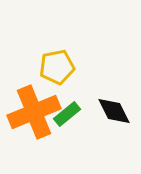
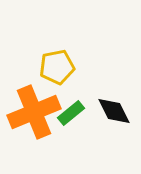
green rectangle: moved 4 px right, 1 px up
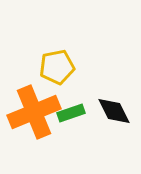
green rectangle: rotated 20 degrees clockwise
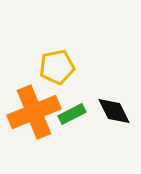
green rectangle: moved 1 px right, 1 px down; rotated 8 degrees counterclockwise
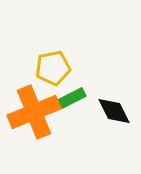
yellow pentagon: moved 4 px left, 1 px down
green rectangle: moved 16 px up
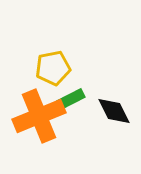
green rectangle: moved 1 px left, 1 px down
orange cross: moved 5 px right, 4 px down
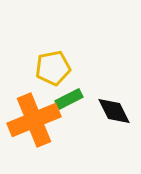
green rectangle: moved 2 px left
orange cross: moved 5 px left, 4 px down
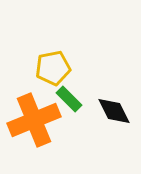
green rectangle: rotated 72 degrees clockwise
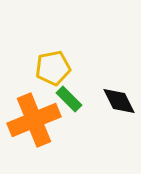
black diamond: moved 5 px right, 10 px up
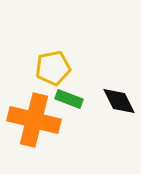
green rectangle: rotated 24 degrees counterclockwise
orange cross: rotated 36 degrees clockwise
